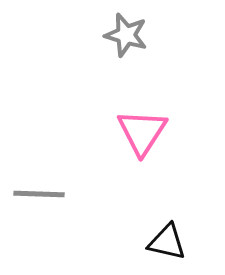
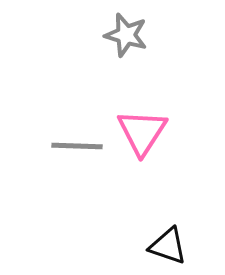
gray line: moved 38 px right, 48 px up
black triangle: moved 1 px right, 4 px down; rotated 6 degrees clockwise
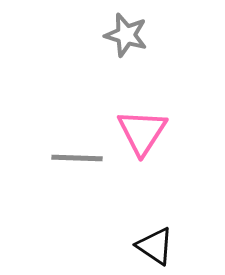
gray line: moved 12 px down
black triangle: moved 13 px left; rotated 15 degrees clockwise
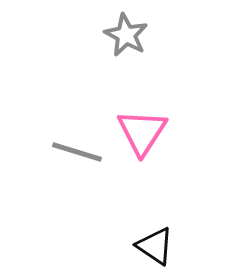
gray star: rotated 12 degrees clockwise
gray line: moved 6 px up; rotated 15 degrees clockwise
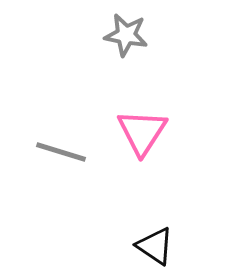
gray star: rotated 18 degrees counterclockwise
gray line: moved 16 px left
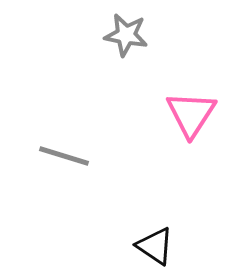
pink triangle: moved 49 px right, 18 px up
gray line: moved 3 px right, 4 px down
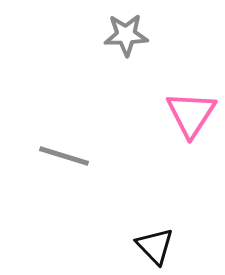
gray star: rotated 12 degrees counterclockwise
black triangle: rotated 12 degrees clockwise
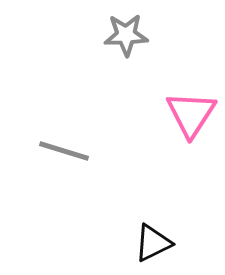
gray line: moved 5 px up
black triangle: moved 2 px left, 3 px up; rotated 48 degrees clockwise
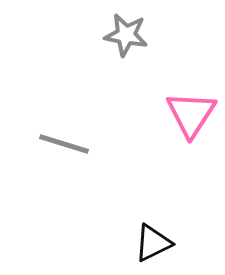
gray star: rotated 12 degrees clockwise
gray line: moved 7 px up
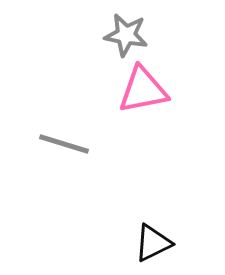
pink triangle: moved 48 px left, 24 px up; rotated 46 degrees clockwise
